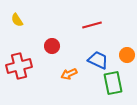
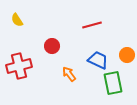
orange arrow: rotated 77 degrees clockwise
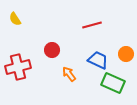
yellow semicircle: moved 2 px left, 1 px up
red circle: moved 4 px down
orange circle: moved 1 px left, 1 px up
red cross: moved 1 px left, 1 px down
green rectangle: rotated 55 degrees counterclockwise
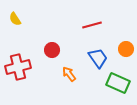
orange circle: moved 5 px up
blue trapezoid: moved 2 px up; rotated 30 degrees clockwise
green rectangle: moved 5 px right
